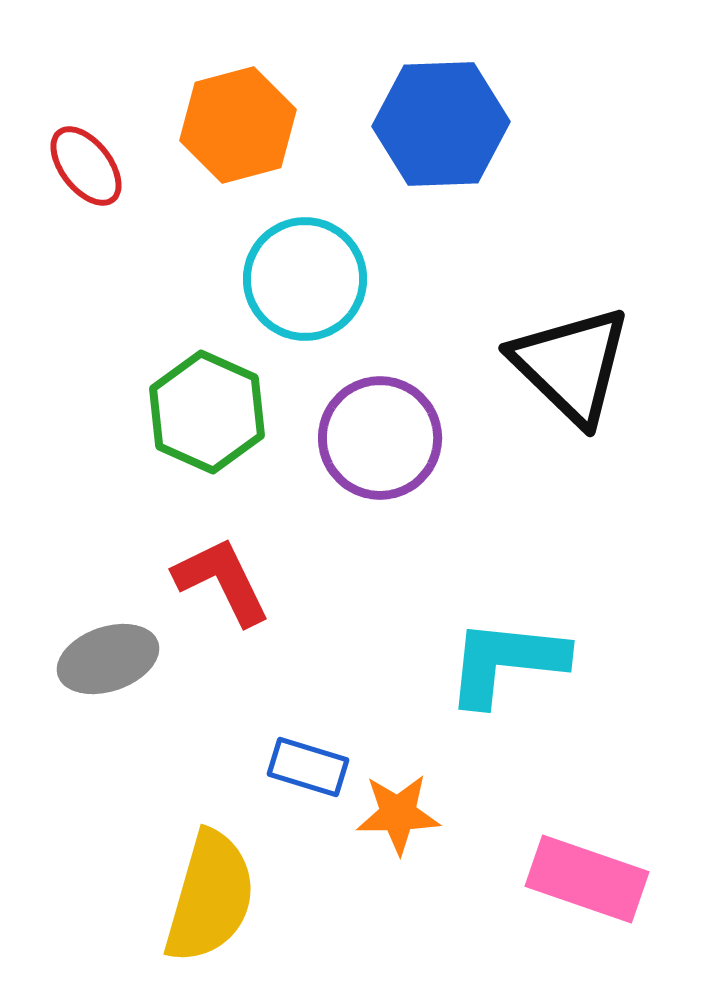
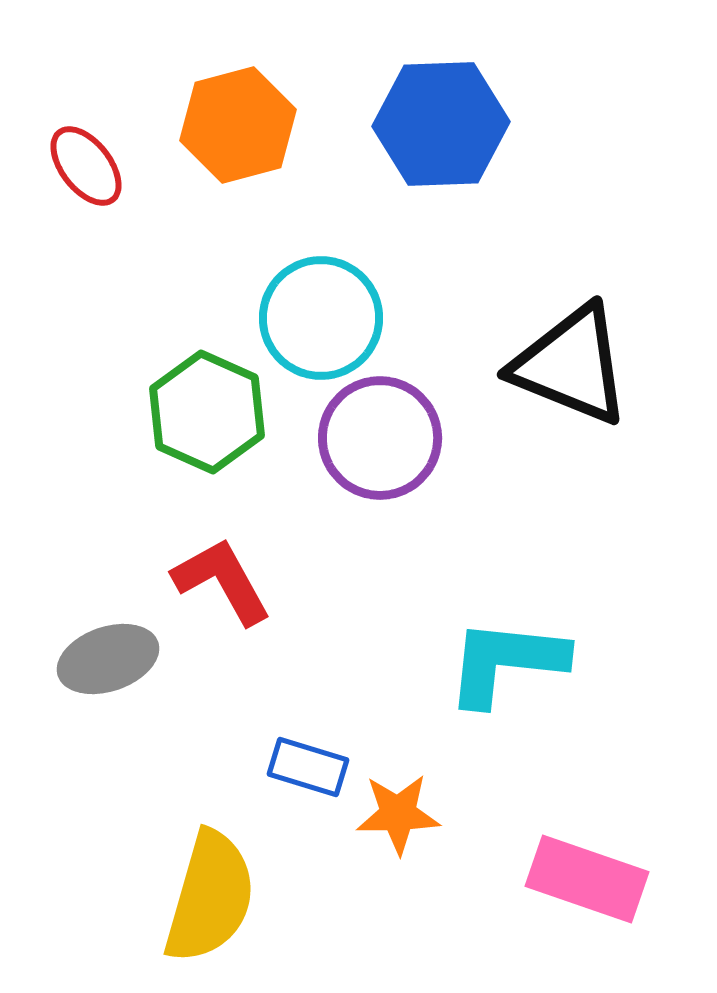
cyan circle: moved 16 px right, 39 px down
black triangle: rotated 22 degrees counterclockwise
red L-shape: rotated 3 degrees counterclockwise
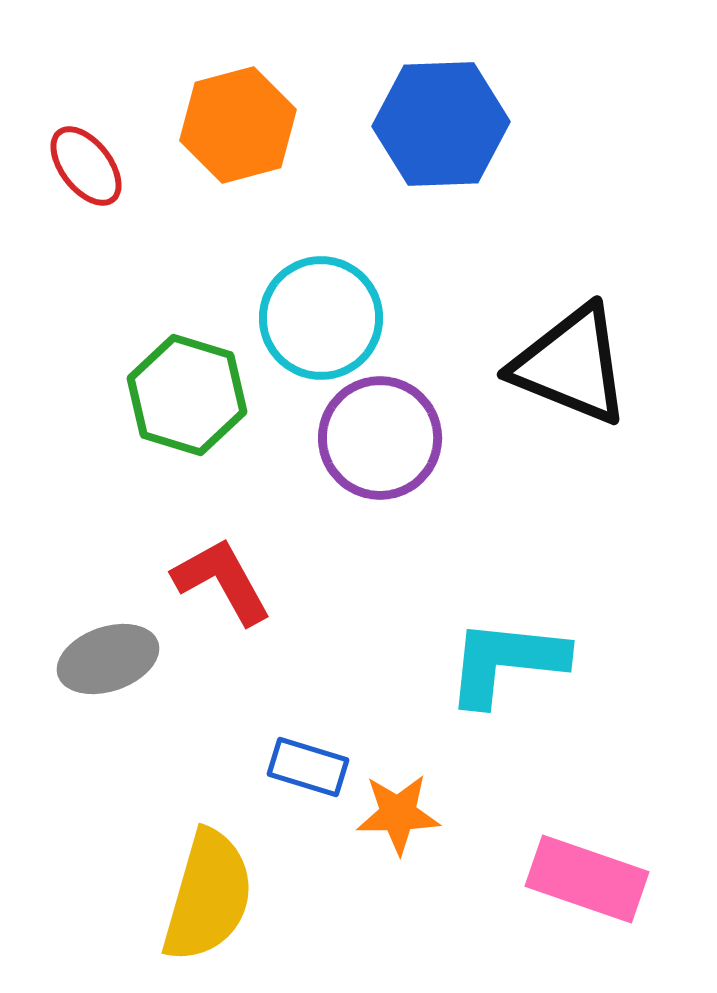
green hexagon: moved 20 px left, 17 px up; rotated 7 degrees counterclockwise
yellow semicircle: moved 2 px left, 1 px up
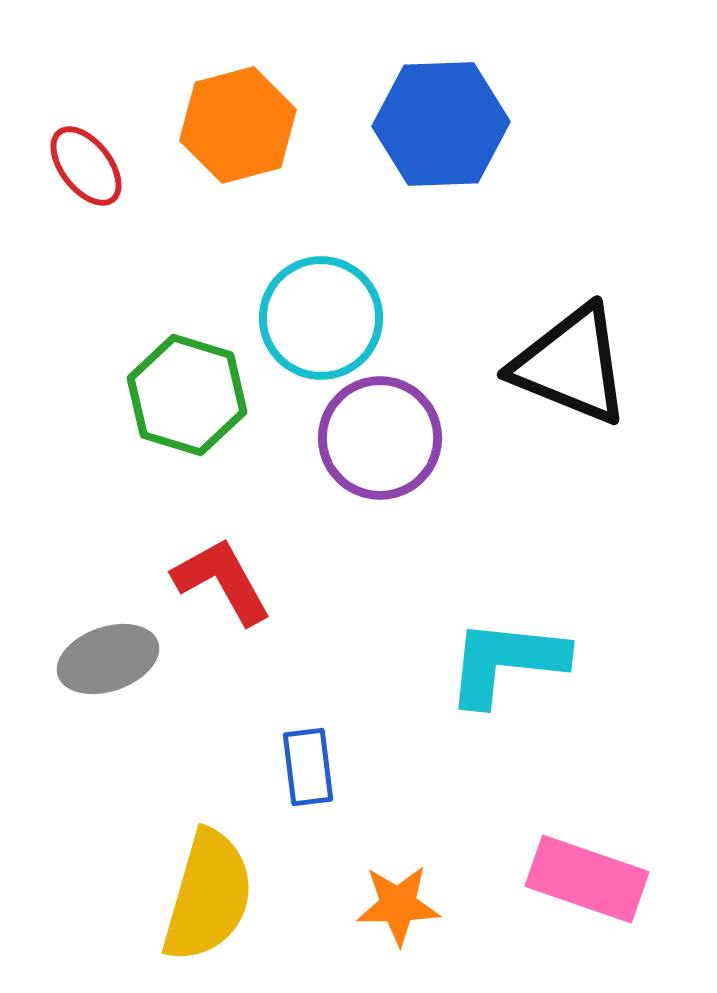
blue rectangle: rotated 66 degrees clockwise
orange star: moved 91 px down
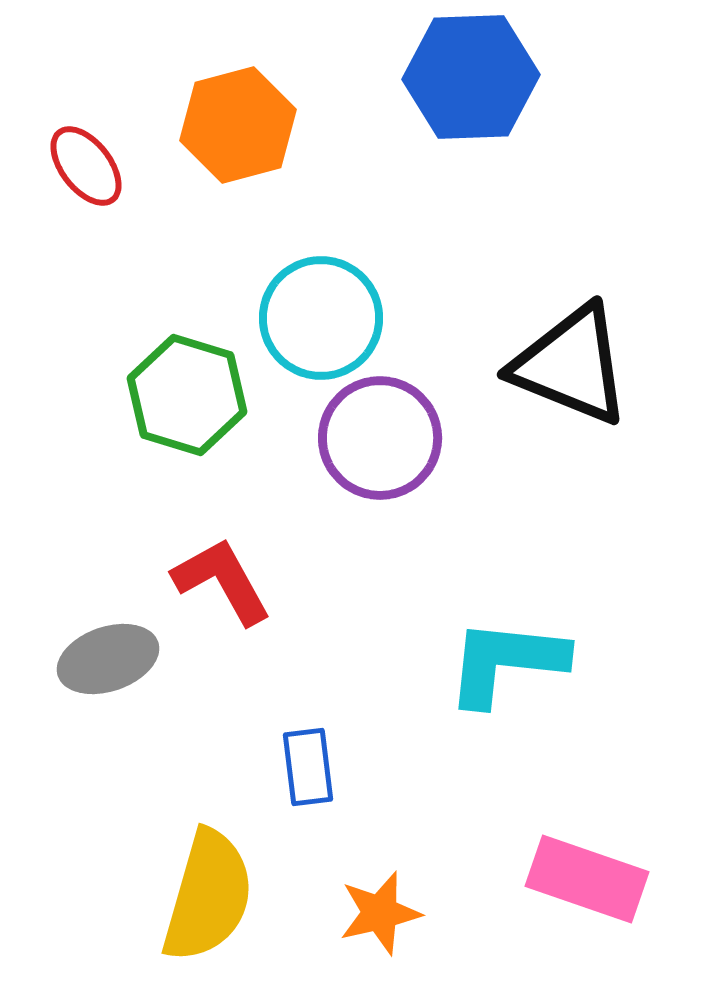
blue hexagon: moved 30 px right, 47 px up
orange star: moved 18 px left, 8 px down; rotated 12 degrees counterclockwise
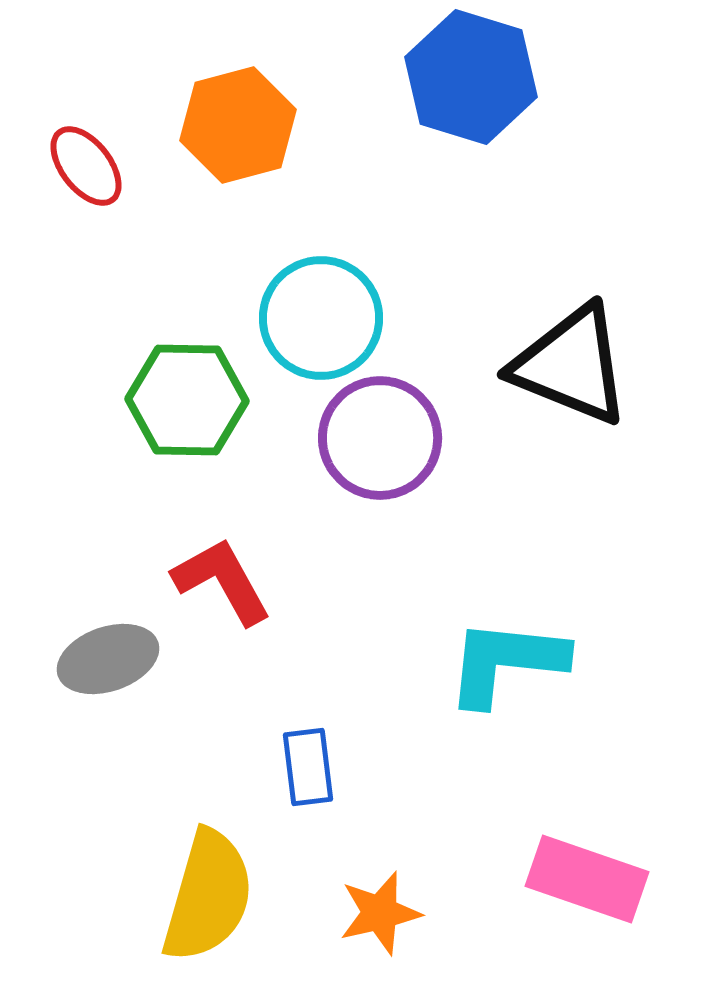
blue hexagon: rotated 19 degrees clockwise
green hexagon: moved 5 px down; rotated 16 degrees counterclockwise
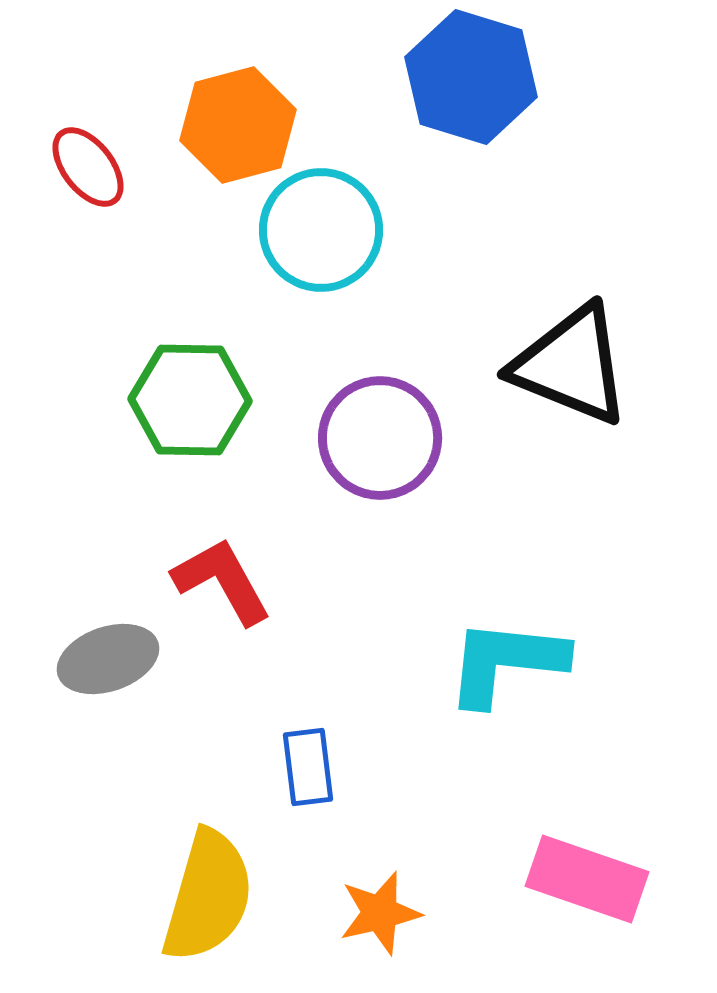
red ellipse: moved 2 px right, 1 px down
cyan circle: moved 88 px up
green hexagon: moved 3 px right
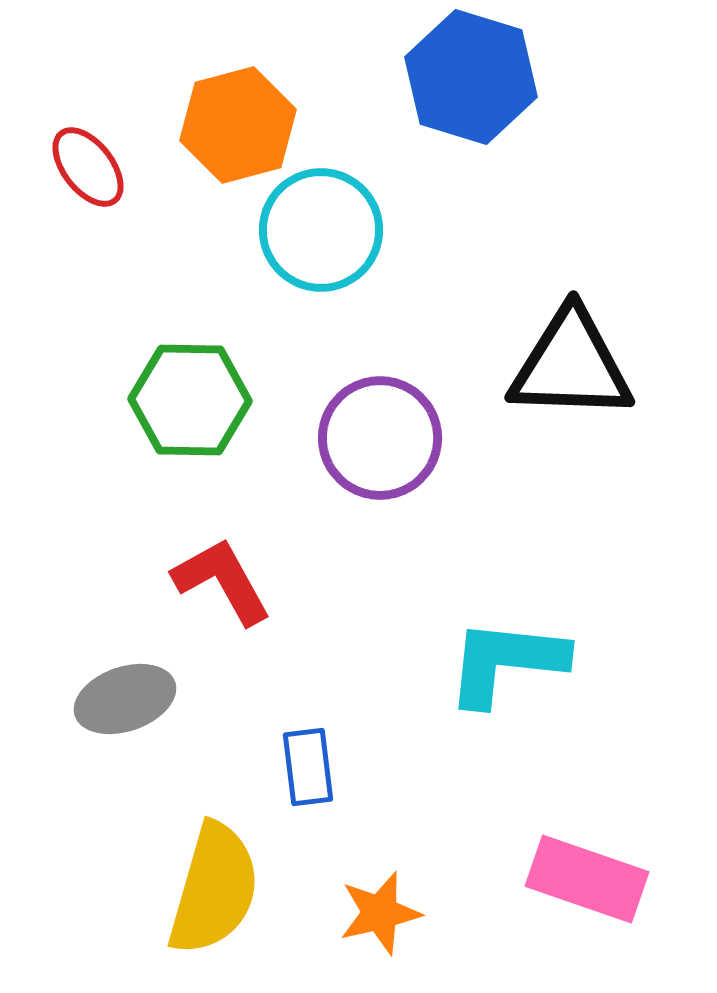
black triangle: rotated 20 degrees counterclockwise
gray ellipse: moved 17 px right, 40 px down
yellow semicircle: moved 6 px right, 7 px up
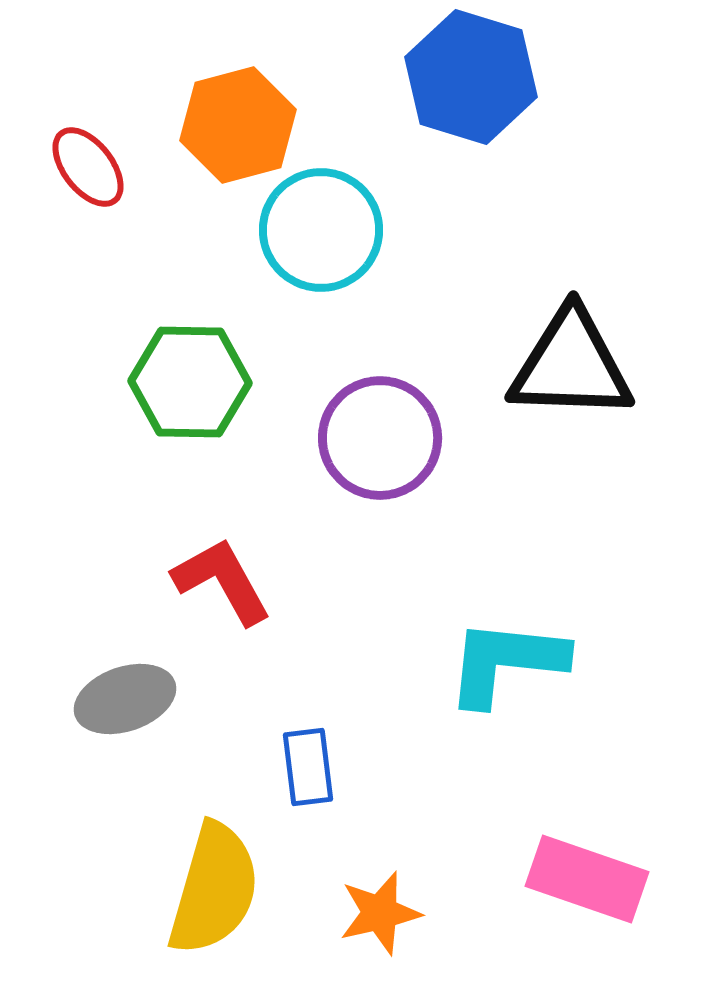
green hexagon: moved 18 px up
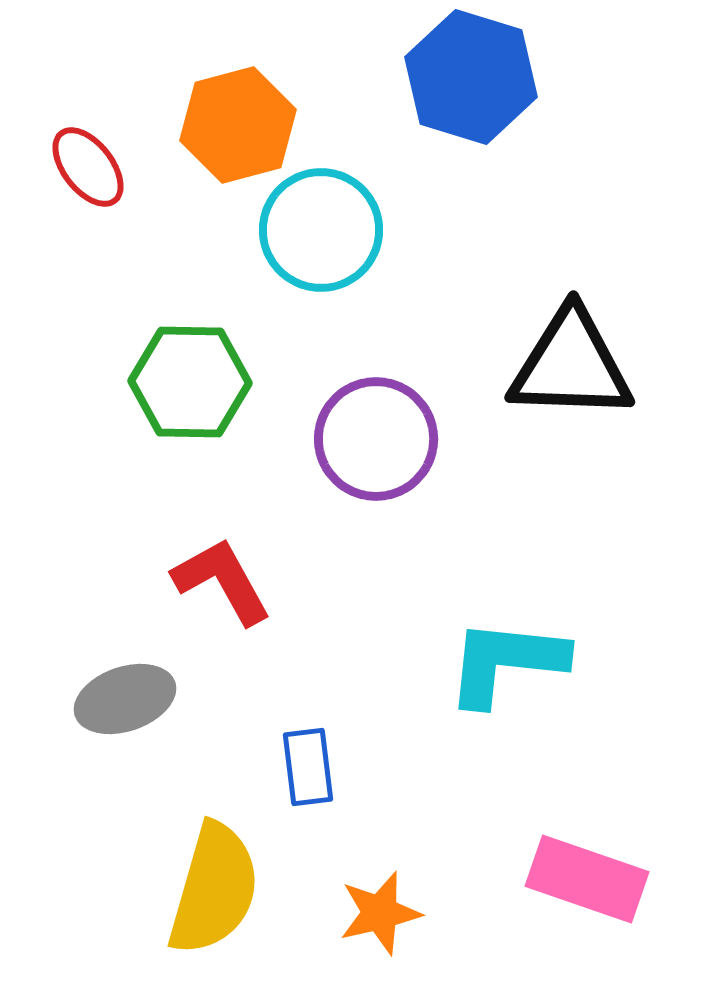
purple circle: moved 4 px left, 1 px down
